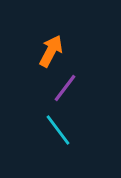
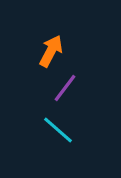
cyan line: rotated 12 degrees counterclockwise
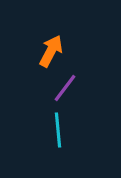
cyan line: rotated 44 degrees clockwise
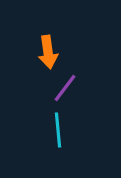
orange arrow: moved 3 px left, 1 px down; rotated 144 degrees clockwise
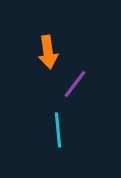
purple line: moved 10 px right, 4 px up
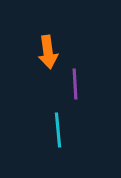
purple line: rotated 40 degrees counterclockwise
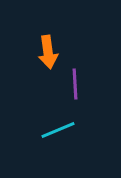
cyan line: rotated 72 degrees clockwise
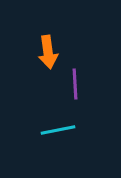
cyan line: rotated 12 degrees clockwise
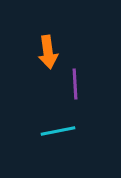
cyan line: moved 1 px down
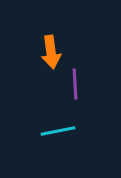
orange arrow: moved 3 px right
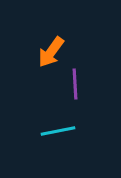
orange arrow: rotated 44 degrees clockwise
